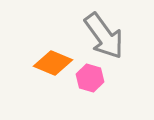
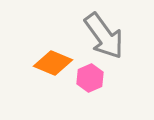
pink hexagon: rotated 20 degrees clockwise
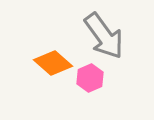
orange diamond: rotated 18 degrees clockwise
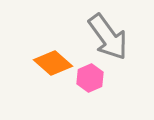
gray arrow: moved 4 px right, 1 px down
